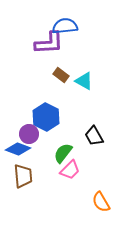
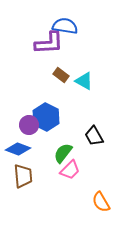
blue semicircle: rotated 15 degrees clockwise
purple circle: moved 9 px up
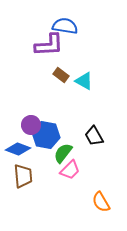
purple L-shape: moved 2 px down
blue hexagon: moved 18 px down; rotated 16 degrees counterclockwise
purple circle: moved 2 px right
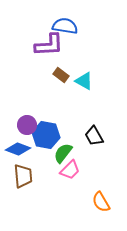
purple circle: moved 4 px left
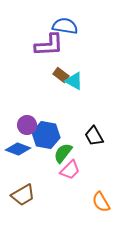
cyan triangle: moved 10 px left
brown trapezoid: moved 19 px down; rotated 65 degrees clockwise
